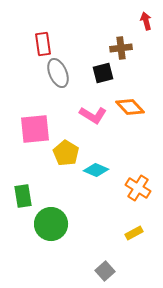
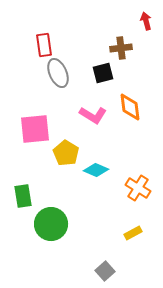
red rectangle: moved 1 px right, 1 px down
orange diamond: rotated 36 degrees clockwise
yellow rectangle: moved 1 px left
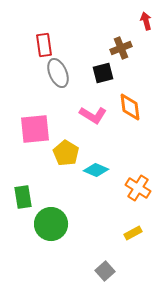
brown cross: rotated 15 degrees counterclockwise
green rectangle: moved 1 px down
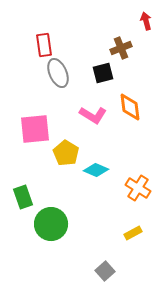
green rectangle: rotated 10 degrees counterclockwise
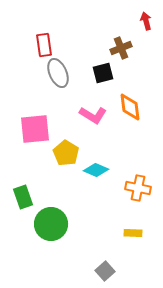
orange cross: rotated 20 degrees counterclockwise
yellow rectangle: rotated 30 degrees clockwise
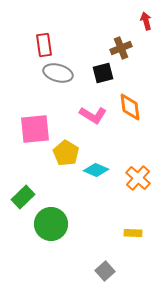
gray ellipse: rotated 52 degrees counterclockwise
orange cross: moved 10 px up; rotated 30 degrees clockwise
green rectangle: rotated 65 degrees clockwise
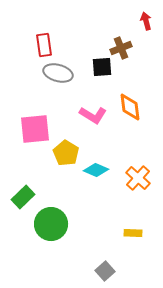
black square: moved 1 px left, 6 px up; rotated 10 degrees clockwise
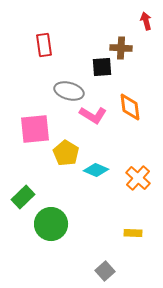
brown cross: rotated 25 degrees clockwise
gray ellipse: moved 11 px right, 18 px down
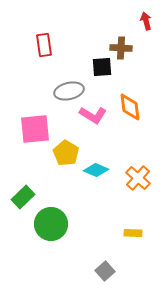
gray ellipse: rotated 28 degrees counterclockwise
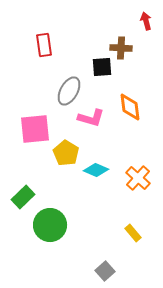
gray ellipse: rotated 48 degrees counterclockwise
pink L-shape: moved 2 px left, 3 px down; rotated 16 degrees counterclockwise
green circle: moved 1 px left, 1 px down
yellow rectangle: rotated 48 degrees clockwise
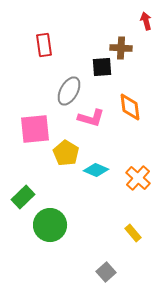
gray square: moved 1 px right, 1 px down
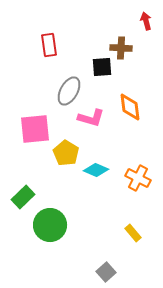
red rectangle: moved 5 px right
orange cross: rotated 15 degrees counterclockwise
